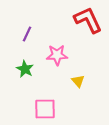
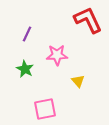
pink square: rotated 10 degrees counterclockwise
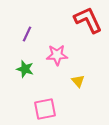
green star: rotated 12 degrees counterclockwise
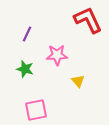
pink square: moved 9 px left, 1 px down
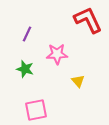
pink star: moved 1 px up
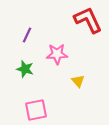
purple line: moved 1 px down
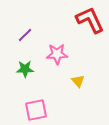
red L-shape: moved 2 px right
purple line: moved 2 px left; rotated 21 degrees clockwise
green star: rotated 18 degrees counterclockwise
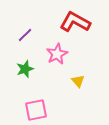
red L-shape: moved 15 px left, 2 px down; rotated 36 degrees counterclockwise
pink star: rotated 25 degrees counterclockwise
green star: rotated 18 degrees counterclockwise
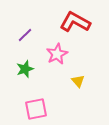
pink square: moved 1 px up
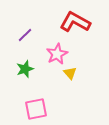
yellow triangle: moved 8 px left, 8 px up
